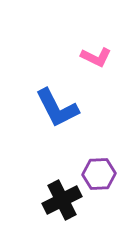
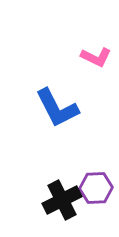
purple hexagon: moved 3 px left, 14 px down
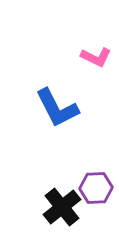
black cross: moved 7 px down; rotated 12 degrees counterclockwise
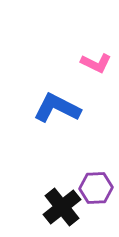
pink L-shape: moved 6 px down
blue L-shape: rotated 144 degrees clockwise
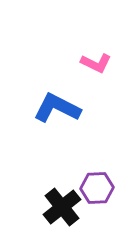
purple hexagon: moved 1 px right
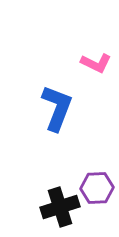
blue L-shape: rotated 84 degrees clockwise
black cross: moved 2 px left; rotated 21 degrees clockwise
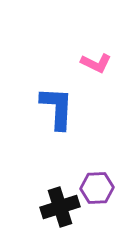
blue L-shape: rotated 18 degrees counterclockwise
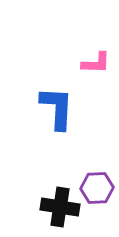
pink L-shape: rotated 24 degrees counterclockwise
black cross: rotated 27 degrees clockwise
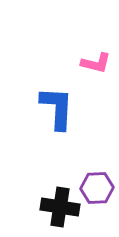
pink L-shape: rotated 12 degrees clockwise
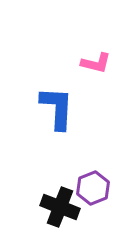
purple hexagon: moved 4 px left; rotated 20 degrees counterclockwise
black cross: rotated 12 degrees clockwise
